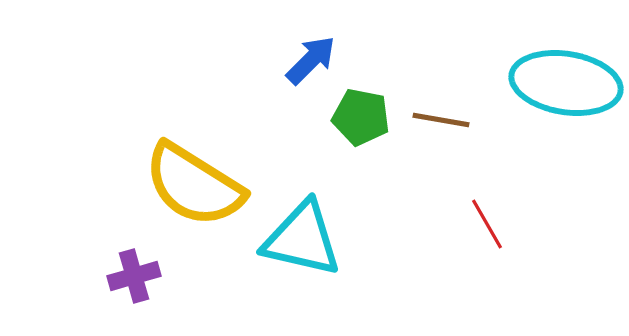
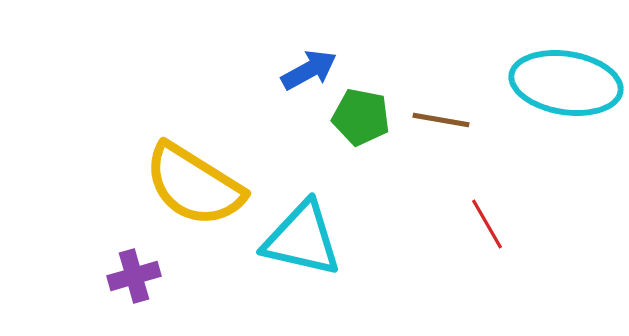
blue arrow: moved 2 px left, 10 px down; rotated 16 degrees clockwise
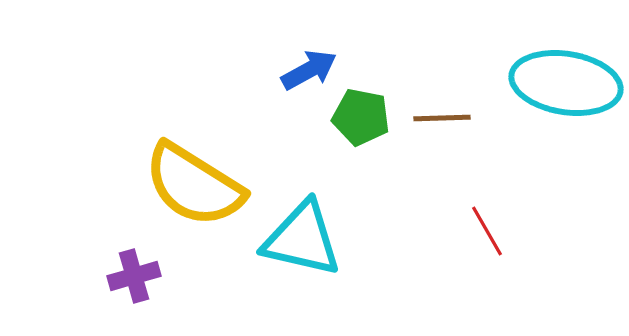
brown line: moved 1 px right, 2 px up; rotated 12 degrees counterclockwise
red line: moved 7 px down
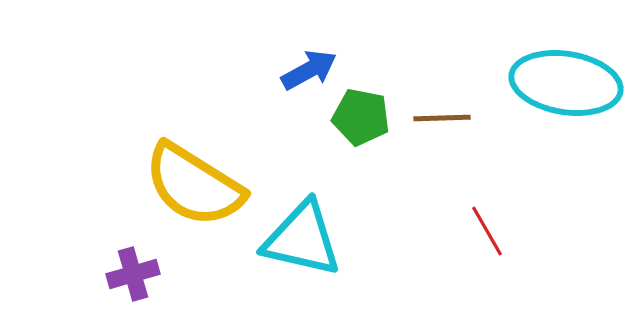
purple cross: moved 1 px left, 2 px up
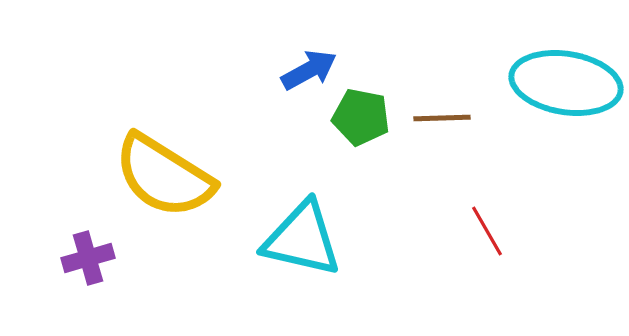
yellow semicircle: moved 30 px left, 9 px up
purple cross: moved 45 px left, 16 px up
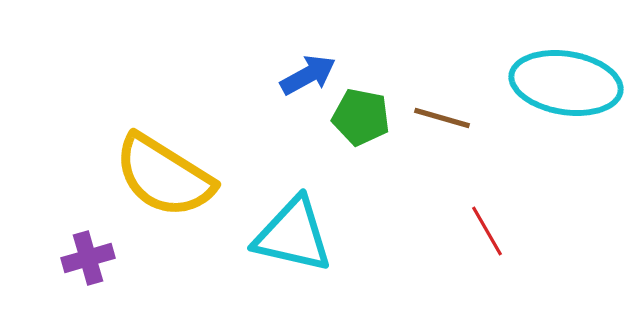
blue arrow: moved 1 px left, 5 px down
brown line: rotated 18 degrees clockwise
cyan triangle: moved 9 px left, 4 px up
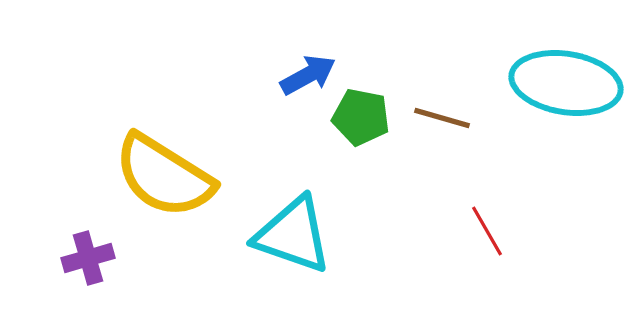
cyan triangle: rotated 6 degrees clockwise
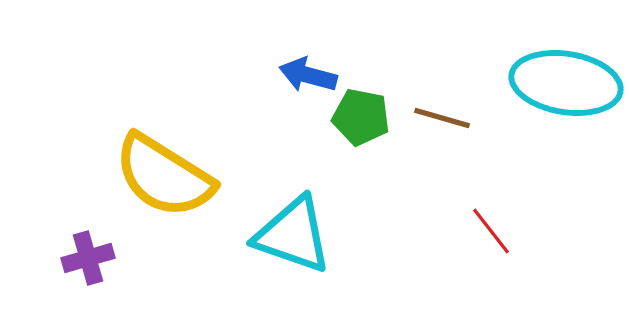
blue arrow: rotated 136 degrees counterclockwise
red line: moved 4 px right; rotated 8 degrees counterclockwise
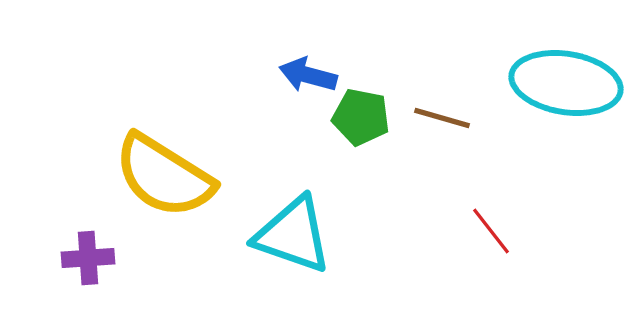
purple cross: rotated 12 degrees clockwise
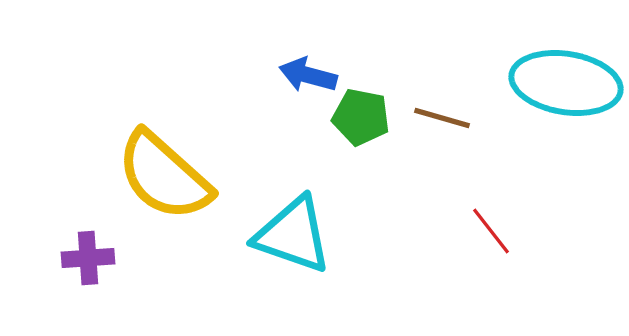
yellow semicircle: rotated 10 degrees clockwise
